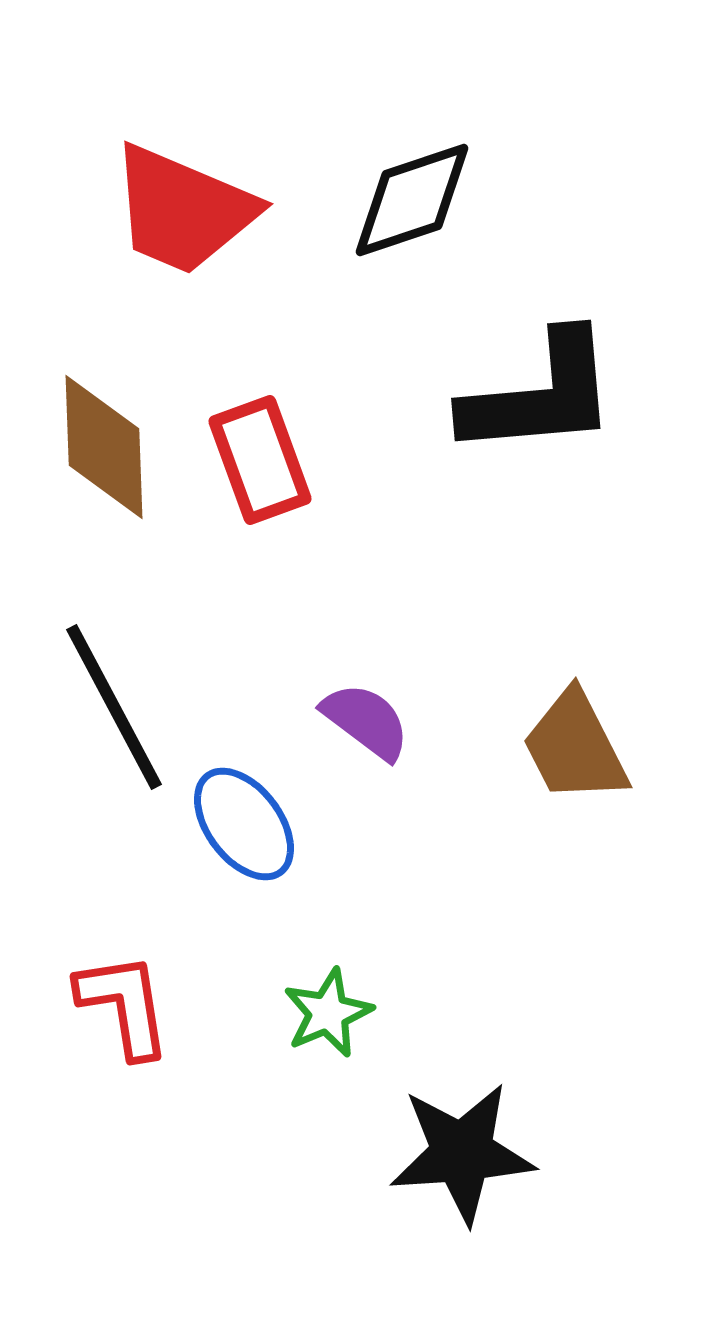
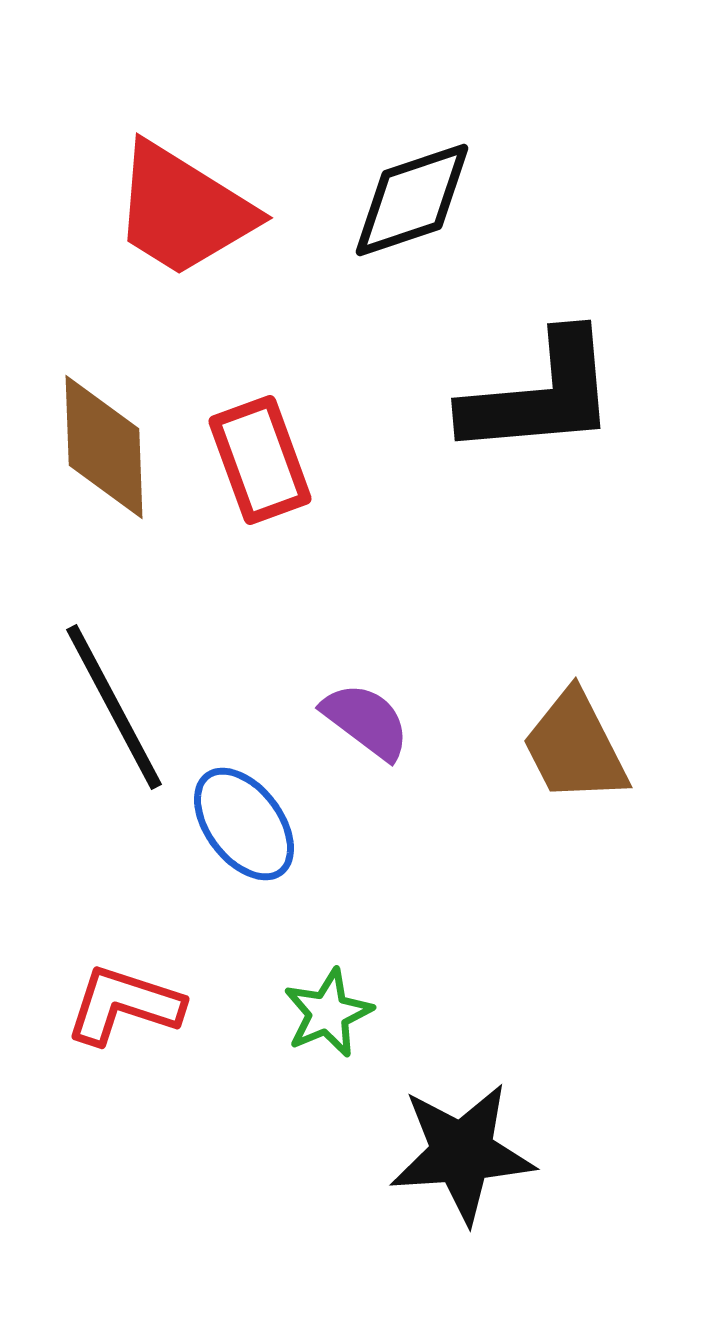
red trapezoid: rotated 9 degrees clockwise
red L-shape: rotated 63 degrees counterclockwise
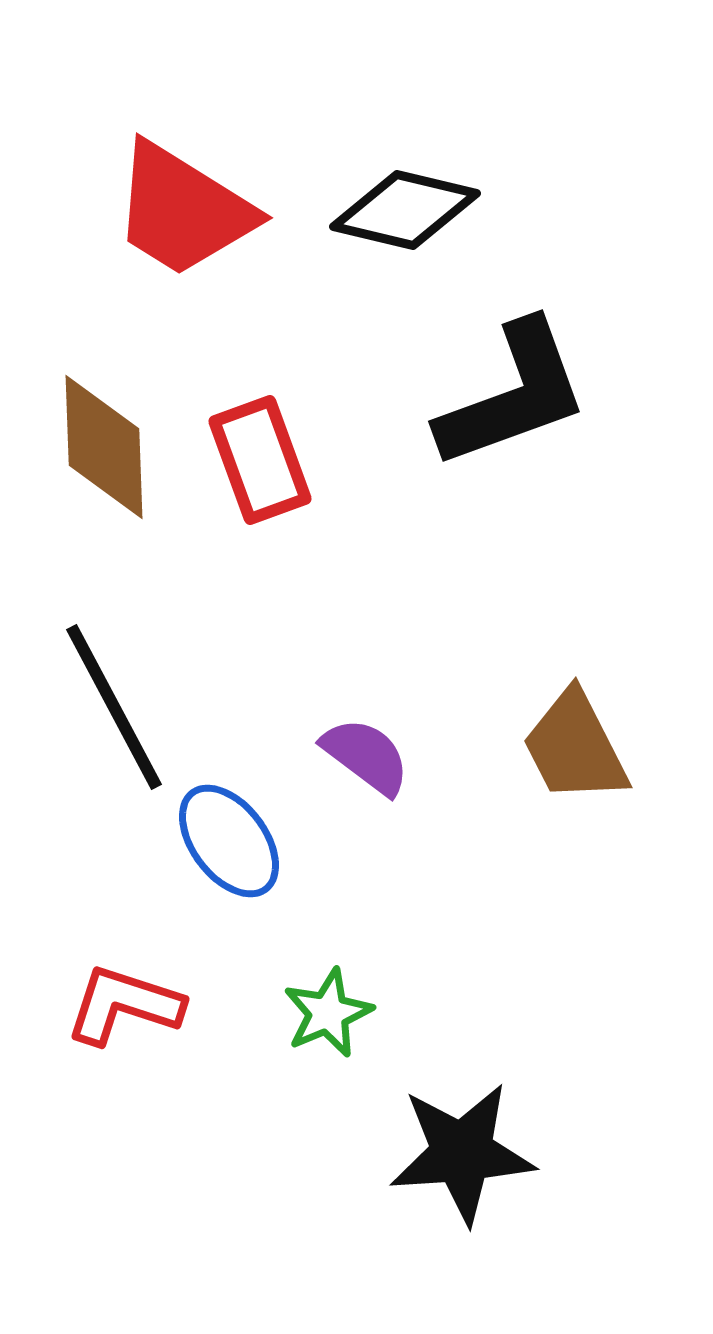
black diamond: moved 7 px left, 10 px down; rotated 32 degrees clockwise
black L-shape: moved 27 px left; rotated 15 degrees counterclockwise
purple semicircle: moved 35 px down
blue ellipse: moved 15 px left, 17 px down
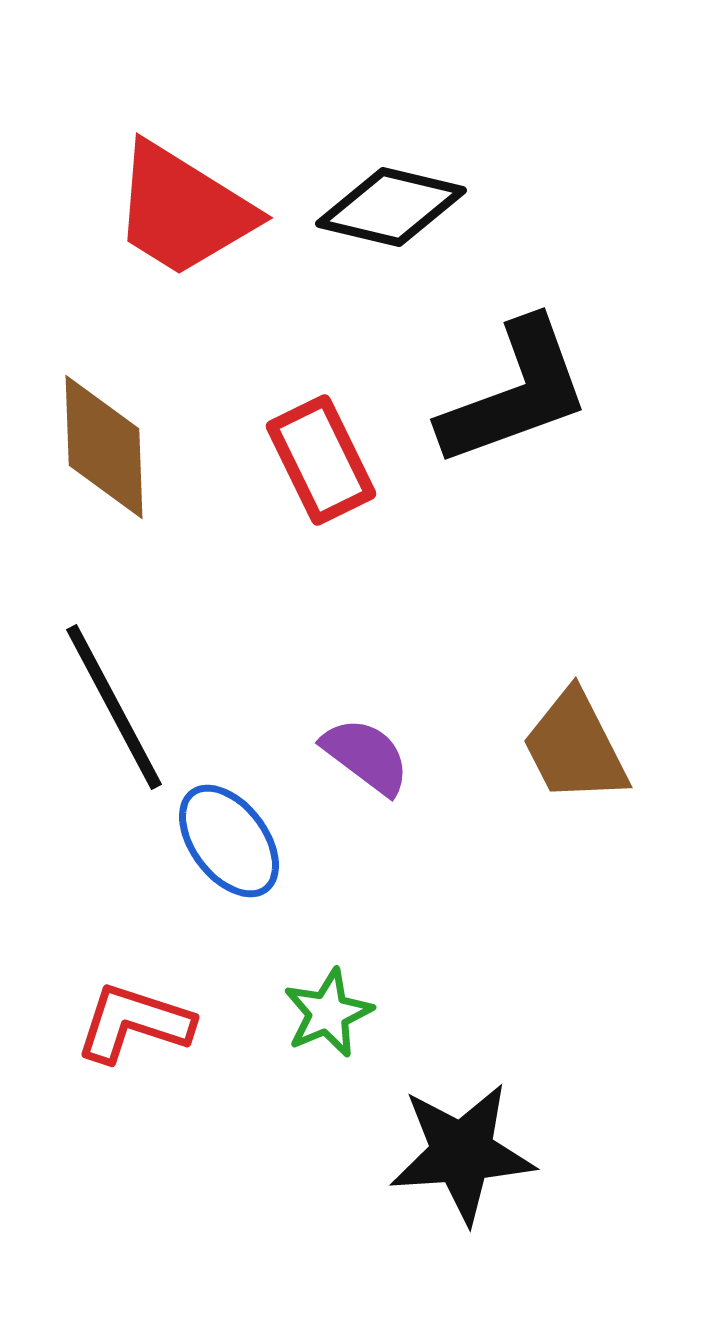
black diamond: moved 14 px left, 3 px up
black L-shape: moved 2 px right, 2 px up
red rectangle: moved 61 px right; rotated 6 degrees counterclockwise
red L-shape: moved 10 px right, 18 px down
